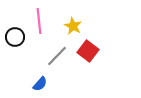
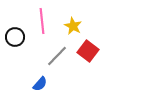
pink line: moved 3 px right
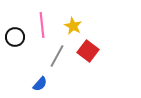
pink line: moved 4 px down
gray line: rotated 15 degrees counterclockwise
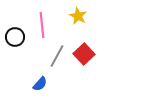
yellow star: moved 5 px right, 10 px up
red square: moved 4 px left, 3 px down; rotated 10 degrees clockwise
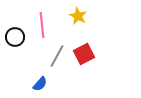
red square: rotated 15 degrees clockwise
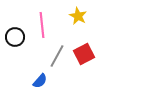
blue semicircle: moved 3 px up
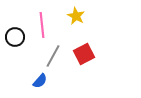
yellow star: moved 2 px left
gray line: moved 4 px left
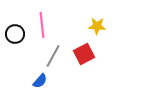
yellow star: moved 21 px right, 10 px down; rotated 24 degrees counterclockwise
black circle: moved 3 px up
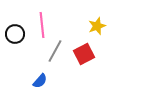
yellow star: rotated 24 degrees counterclockwise
gray line: moved 2 px right, 5 px up
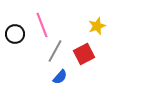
pink line: rotated 15 degrees counterclockwise
blue semicircle: moved 20 px right, 4 px up
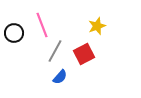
black circle: moved 1 px left, 1 px up
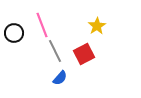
yellow star: rotated 12 degrees counterclockwise
gray line: rotated 55 degrees counterclockwise
blue semicircle: moved 1 px down
